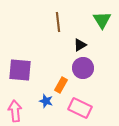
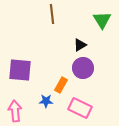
brown line: moved 6 px left, 8 px up
blue star: rotated 16 degrees counterclockwise
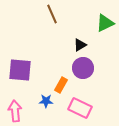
brown line: rotated 18 degrees counterclockwise
green triangle: moved 3 px right, 3 px down; rotated 36 degrees clockwise
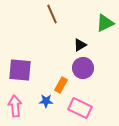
pink arrow: moved 5 px up
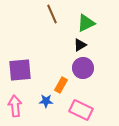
green triangle: moved 19 px left
purple square: rotated 10 degrees counterclockwise
pink rectangle: moved 1 px right, 2 px down
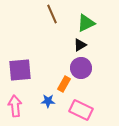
purple circle: moved 2 px left
orange rectangle: moved 3 px right, 1 px up
blue star: moved 2 px right
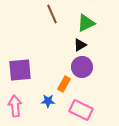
purple circle: moved 1 px right, 1 px up
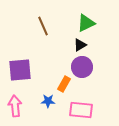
brown line: moved 9 px left, 12 px down
pink rectangle: rotated 20 degrees counterclockwise
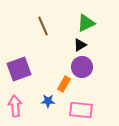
purple square: moved 1 px left, 1 px up; rotated 15 degrees counterclockwise
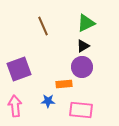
black triangle: moved 3 px right, 1 px down
orange rectangle: rotated 56 degrees clockwise
